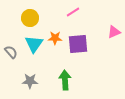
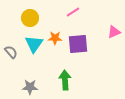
gray star: moved 6 px down
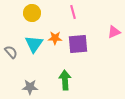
pink line: rotated 72 degrees counterclockwise
yellow circle: moved 2 px right, 5 px up
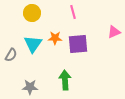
cyan triangle: moved 1 px left
gray semicircle: moved 3 px down; rotated 72 degrees clockwise
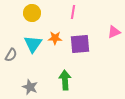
pink line: rotated 24 degrees clockwise
purple square: moved 2 px right
gray star: rotated 21 degrees clockwise
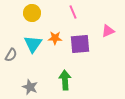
pink line: rotated 32 degrees counterclockwise
pink triangle: moved 6 px left, 1 px up
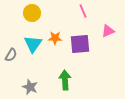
pink line: moved 10 px right, 1 px up
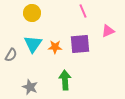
orange star: moved 9 px down
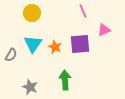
pink triangle: moved 4 px left, 1 px up
orange star: rotated 24 degrees clockwise
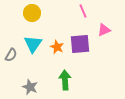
orange star: moved 2 px right
